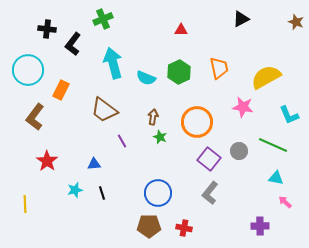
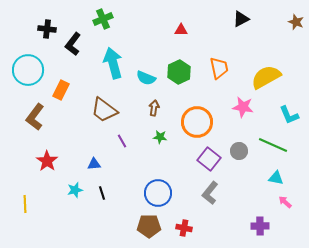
brown arrow: moved 1 px right, 9 px up
green star: rotated 16 degrees counterclockwise
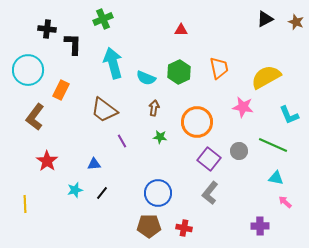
black triangle: moved 24 px right
black L-shape: rotated 145 degrees clockwise
black line: rotated 56 degrees clockwise
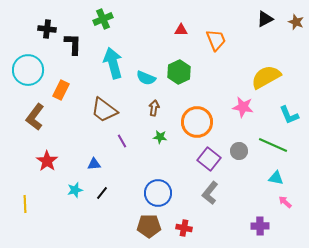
orange trapezoid: moved 3 px left, 28 px up; rotated 10 degrees counterclockwise
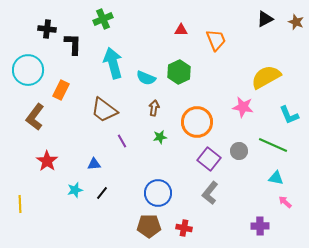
green star: rotated 16 degrees counterclockwise
yellow line: moved 5 px left
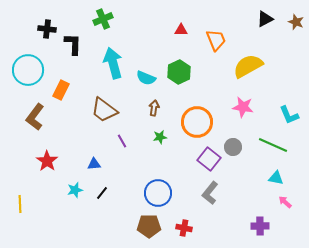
yellow semicircle: moved 18 px left, 11 px up
gray circle: moved 6 px left, 4 px up
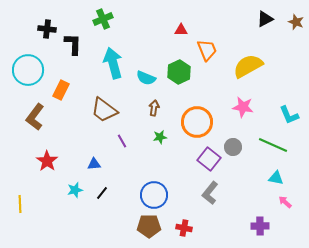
orange trapezoid: moved 9 px left, 10 px down
blue circle: moved 4 px left, 2 px down
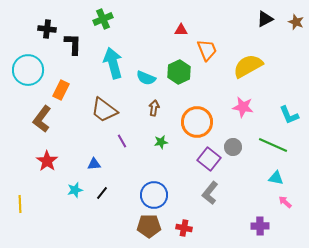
brown L-shape: moved 7 px right, 2 px down
green star: moved 1 px right, 5 px down
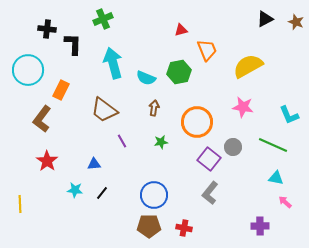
red triangle: rotated 16 degrees counterclockwise
green hexagon: rotated 15 degrees clockwise
cyan star: rotated 21 degrees clockwise
